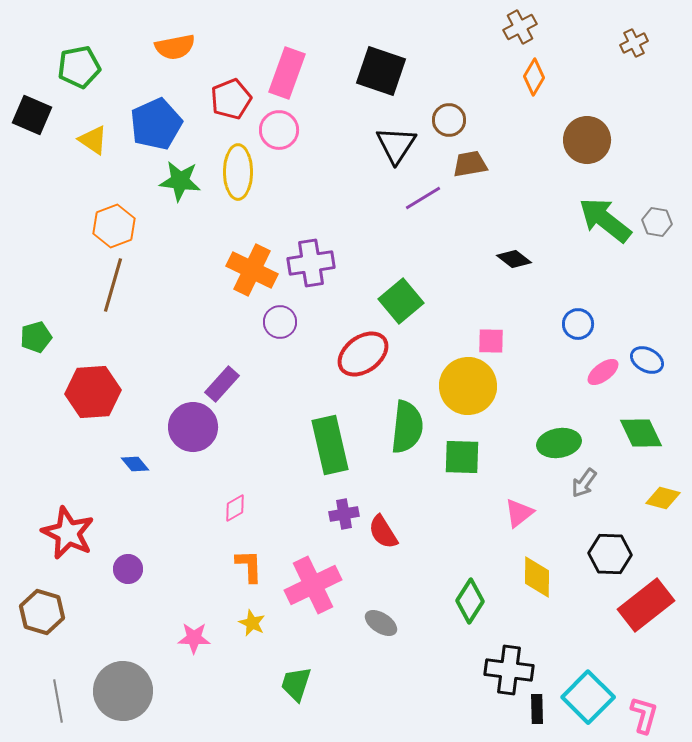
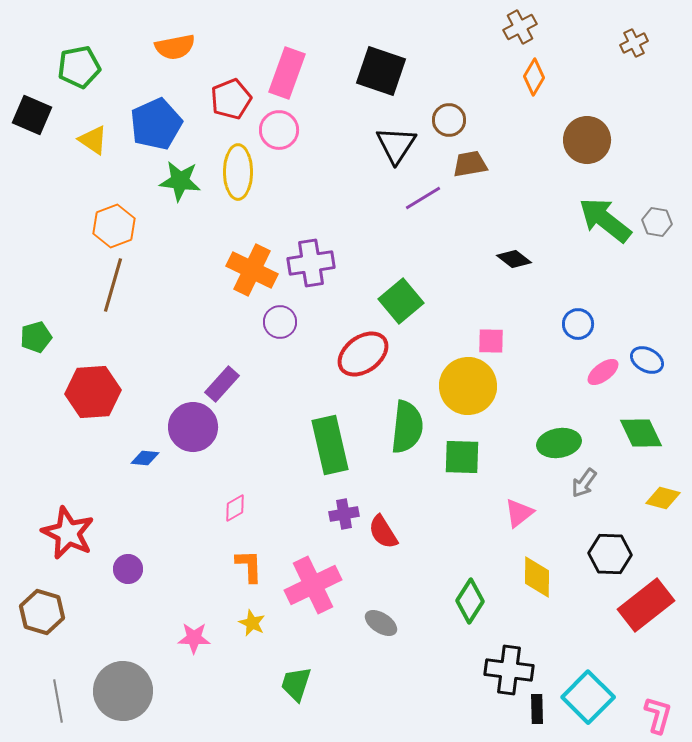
blue diamond at (135, 464): moved 10 px right, 6 px up; rotated 44 degrees counterclockwise
pink L-shape at (644, 715): moved 14 px right
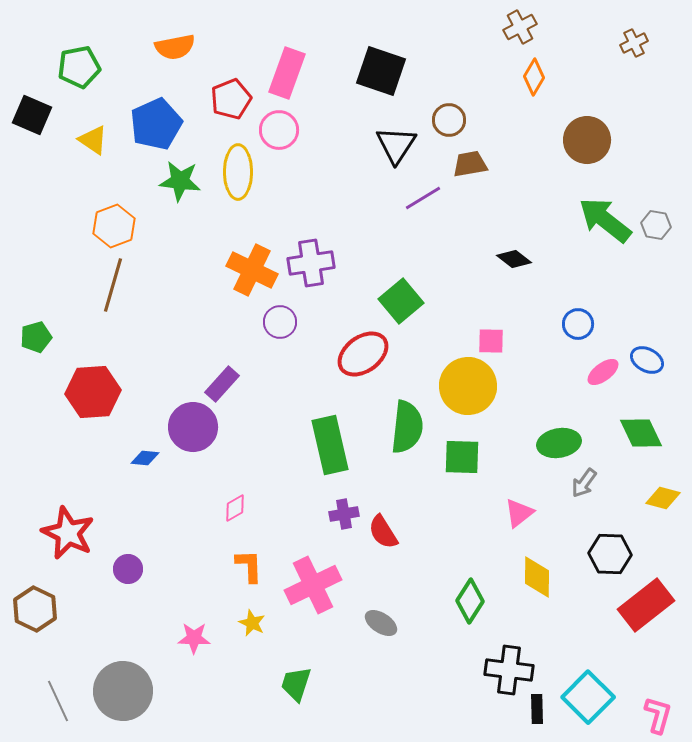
gray hexagon at (657, 222): moved 1 px left, 3 px down
brown hexagon at (42, 612): moved 7 px left, 3 px up; rotated 9 degrees clockwise
gray line at (58, 701): rotated 15 degrees counterclockwise
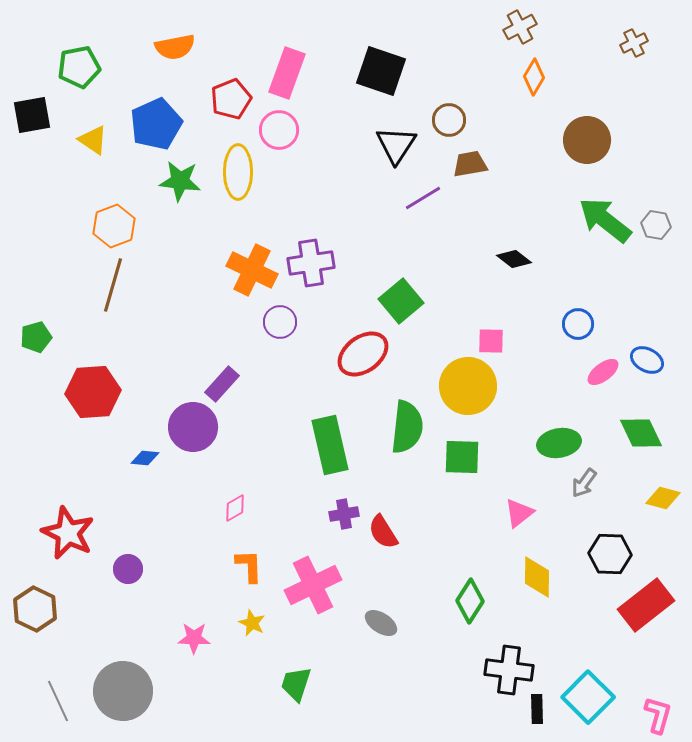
black square at (32, 115): rotated 33 degrees counterclockwise
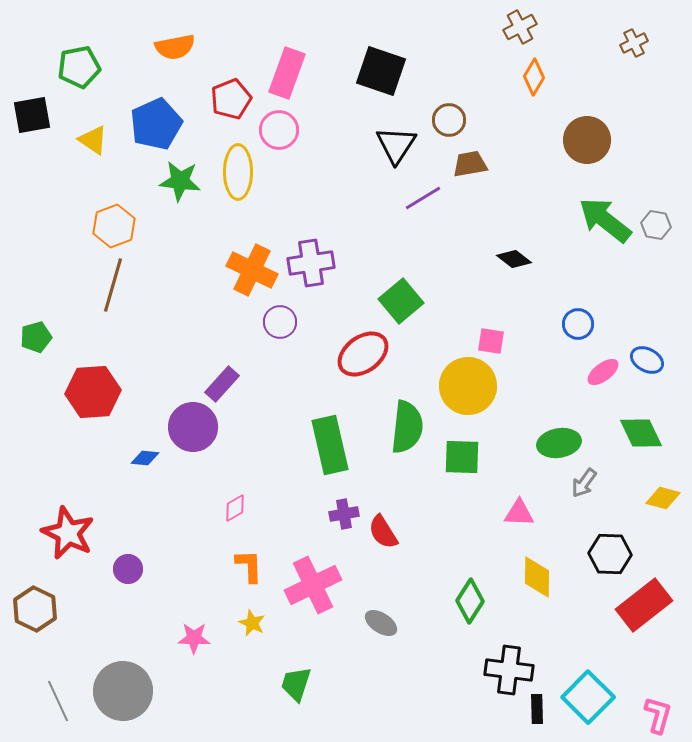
pink square at (491, 341): rotated 8 degrees clockwise
pink triangle at (519, 513): rotated 40 degrees clockwise
red rectangle at (646, 605): moved 2 px left
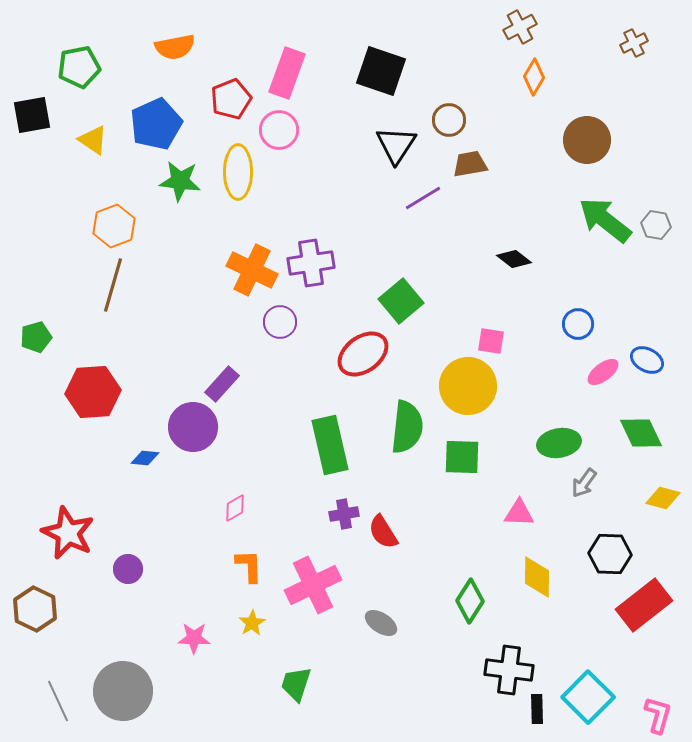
yellow star at (252, 623): rotated 16 degrees clockwise
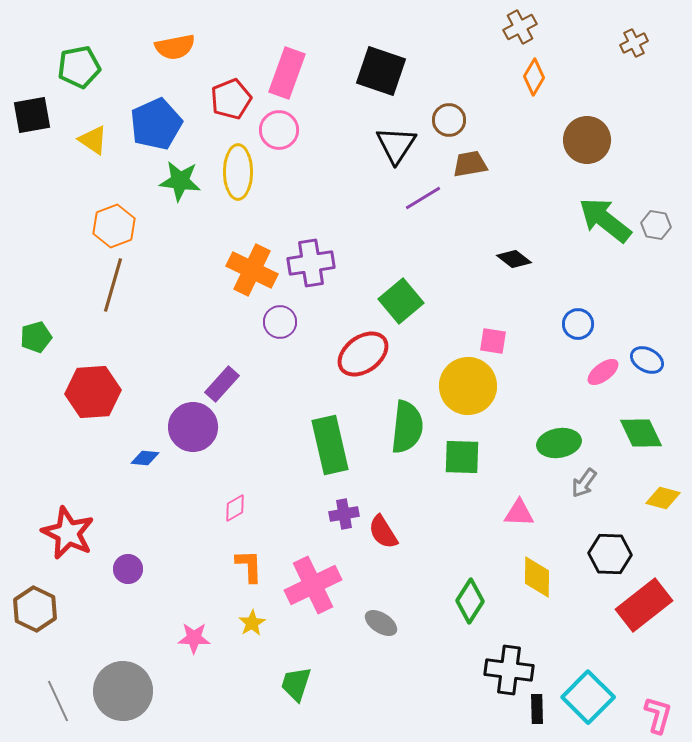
pink square at (491, 341): moved 2 px right
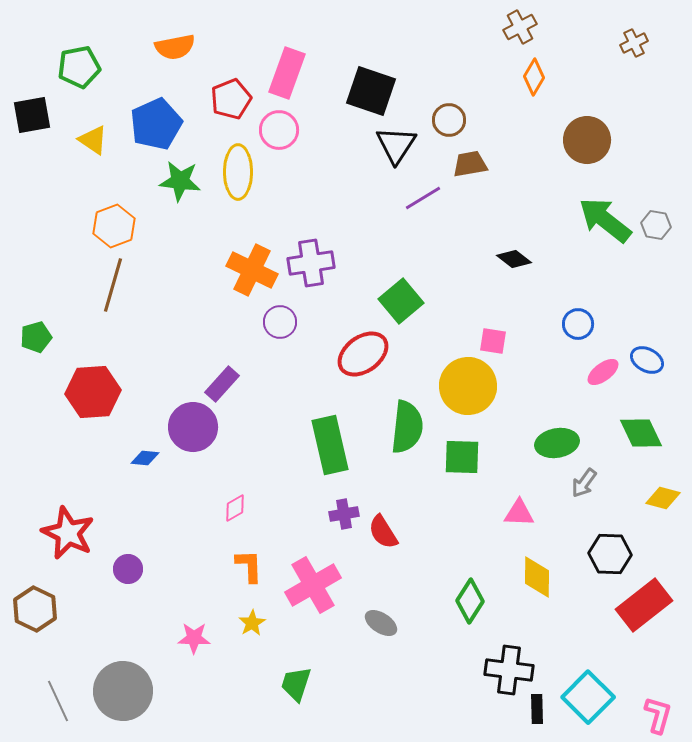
black square at (381, 71): moved 10 px left, 20 px down
green ellipse at (559, 443): moved 2 px left
pink cross at (313, 585): rotated 4 degrees counterclockwise
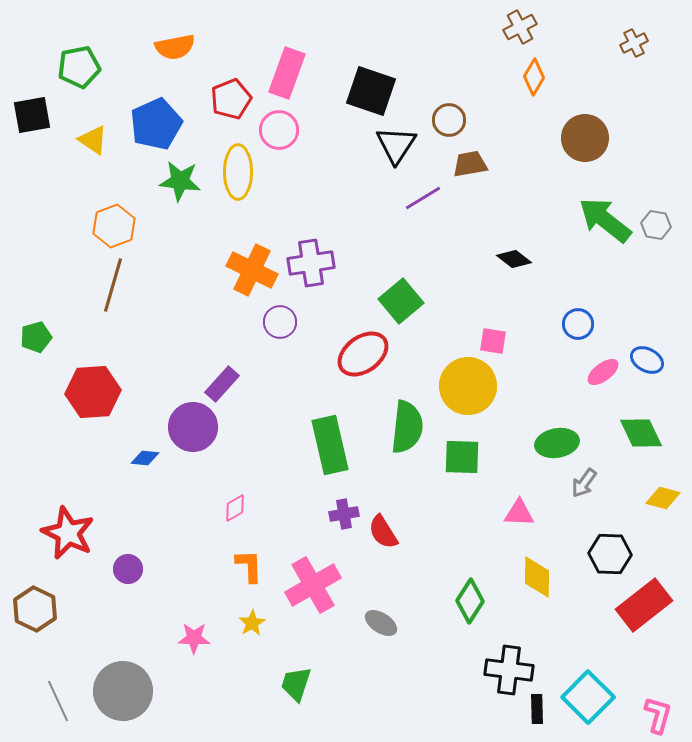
brown circle at (587, 140): moved 2 px left, 2 px up
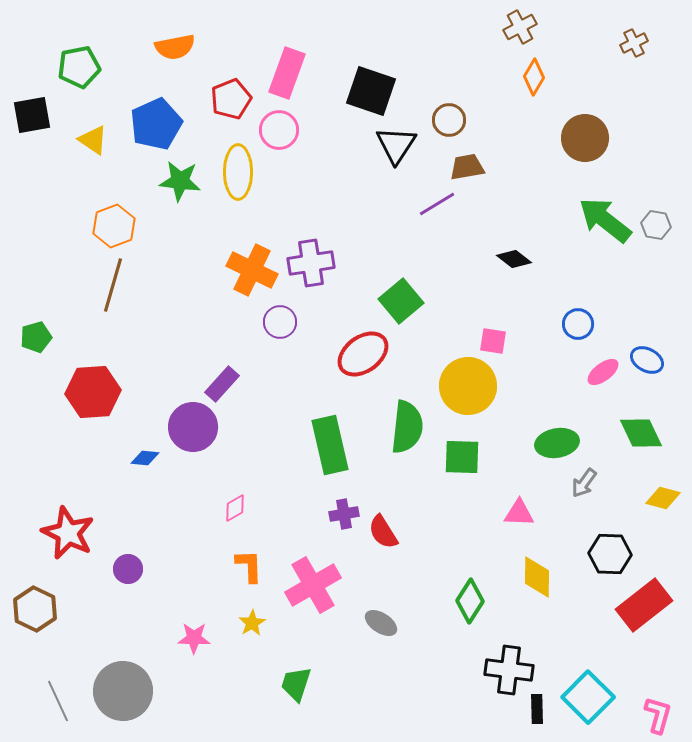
brown trapezoid at (470, 164): moved 3 px left, 3 px down
purple line at (423, 198): moved 14 px right, 6 px down
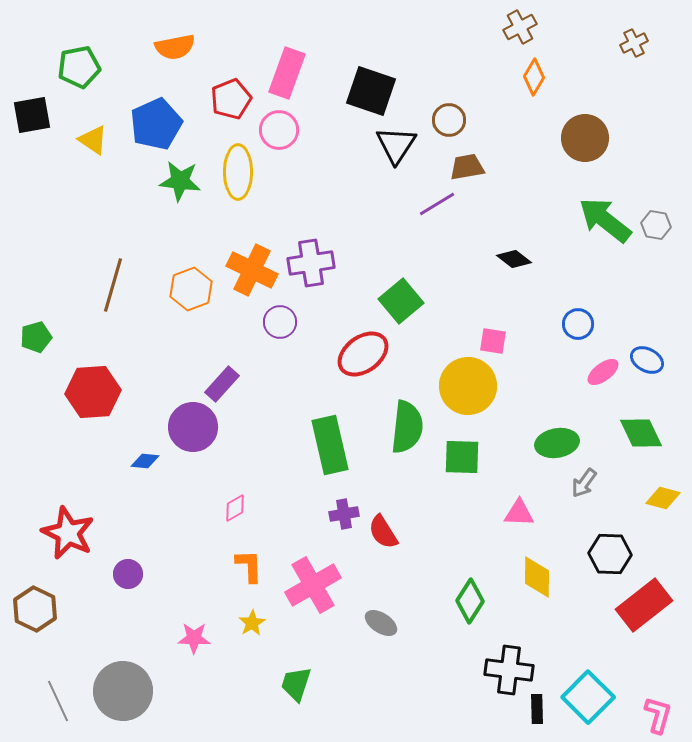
orange hexagon at (114, 226): moved 77 px right, 63 px down
blue diamond at (145, 458): moved 3 px down
purple circle at (128, 569): moved 5 px down
